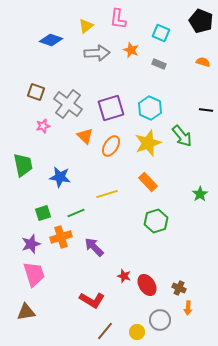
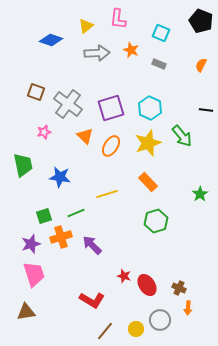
orange semicircle: moved 2 px left, 3 px down; rotated 80 degrees counterclockwise
pink star: moved 1 px right, 6 px down
green square: moved 1 px right, 3 px down
purple arrow: moved 2 px left, 2 px up
yellow circle: moved 1 px left, 3 px up
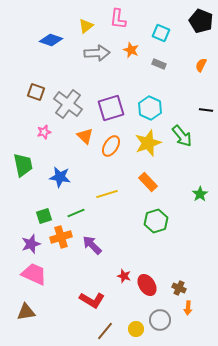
pink trapezoid: rotated 48 degrees counterclockwise
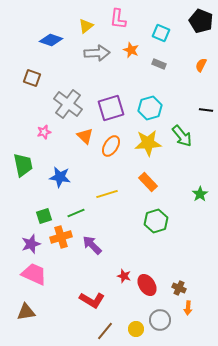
brown square: moved 4 px left, 14 px up
cyan hexagon: rotated 20 degrees clockwise
yellow star: rotated 16 degrees clockwise
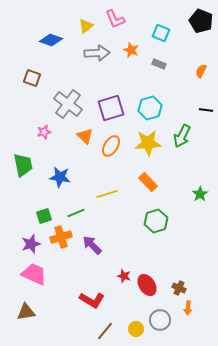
pink L-shape: moved 3 px left; rotated 30 degrees counterclockwise
orange semicircle: moved 6 px down
green arrow: rotated 65 degrees clockwise
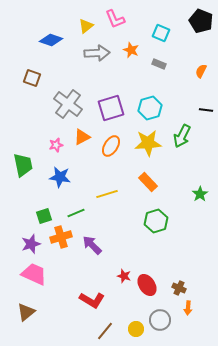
pink star: moved 12 px right, 13 px down
orange triangle: moved 3 px left, 1 px down; rotated 48 degrees clockwise
brown triangle: rotated 30 degrees counterclockwise
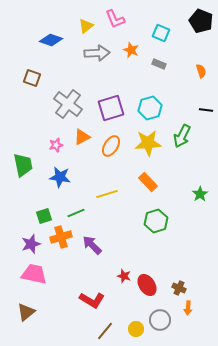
orange semicircle: rotated 136 degrees clockwise
pink trapezoid: rotated 12 degrees counterclockwise
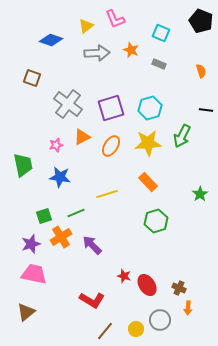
orange cross: rotated 15 degrees counterclockwise
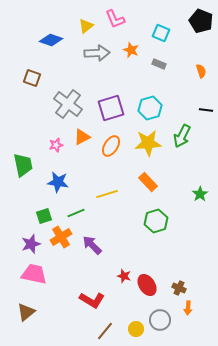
blue star: moved 2 px left, 5 px down
